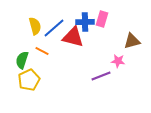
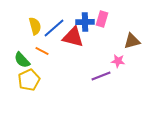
green semicircle: rotated 60 degrees counterclockwise
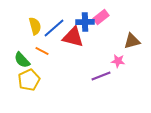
pink rectangle: moved 1 px left, 2 px up; rotated 35 degrees clockwise
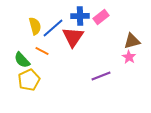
blue cross: moved 5 px left, 6 px up
blue line: moved 1 px left
red triangle: rotated 50 degrees clockwise
pink star: moved 11 px right, 4 px up; rotated 24 degrees clockwise
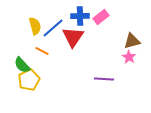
green semicircle: moved 5 px down
purple line: moved 3 px right, 3 px down; rotated 24 degrees clockwise
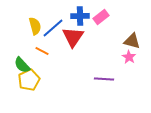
brown triangle: rotated 30 degrees clockwise
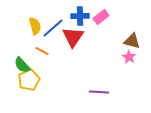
purple line: moved 5 px left, 13 px down
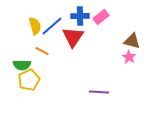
blue line: moved 1 px left, 2 px up
green semicircle: rotated 48 degrees counterclockwise
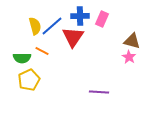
pink rectangle: moved 1 px right, 2 px down; rotated 28 degrees counterclockwise
green semicircle: moved 7 px up
